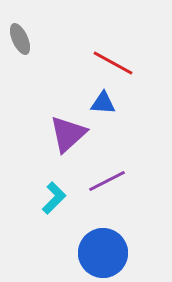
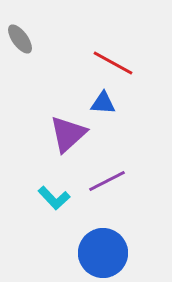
gray ellipse: rotated 12 degrees counterclockwise
cyan L-shape: rotated 92 degrees clockwise
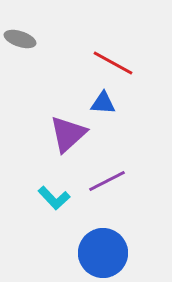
gray ellipse: rotated 36 degrees counterclockwise
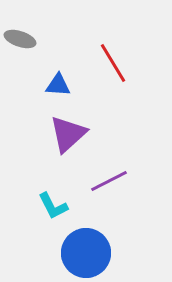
red line: rotated 30 degrees clockwise
blue triangle: moved 45 px left, 18 px up
purple line: moved 2 px right
cyan L-shape: moved 1 px left, 8 px down; rotated 16 degrees clockwise
blue circle: moved 17 px left
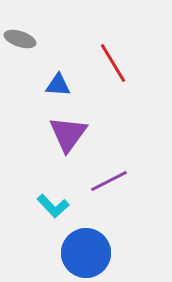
purple triangle: rotated 12 degrees counterclockwise
cyan L-shape: rotated 16 degrees counterclockwise
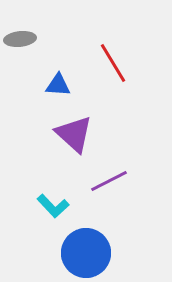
gray ellipse: rotated 24 degrees counterclockwise
purple triangle: moved 6 px right; rotated 24 degrees counterclockwise
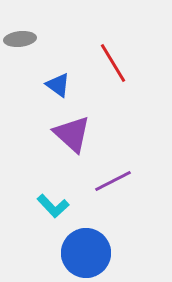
blue triangle: rotated 32 degrees clockwise
purple triangle: moved 2 px left
purple line: moved 4 px right
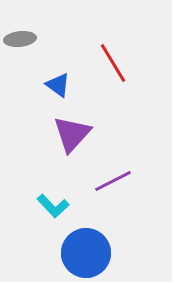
purple triangle: rotated 30 degrees clockwise
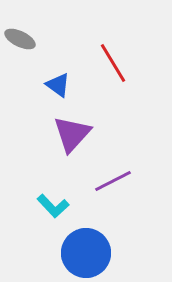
gray ellipse: rotated 32 degrees clockwise
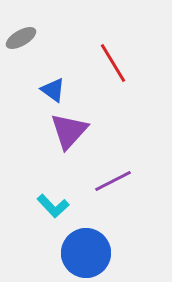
gray ellipse: moved 1 px right, 1 px up; rotated 56 degrees counterclockwise
blue triangle: moved 5 px left, 5 px down
purple triangle: moved 3 px left, 3 px up
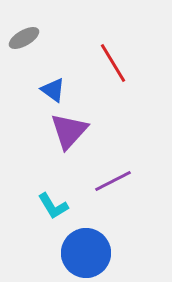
gray ellipse: moved 3 px right
cyan L-shape: rotated 12 degrees clockwise
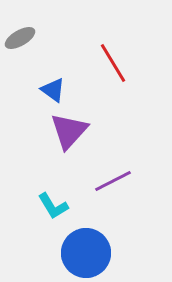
gray ellipse: moved 4 px left
